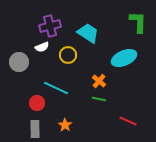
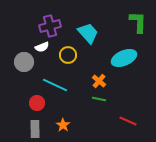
cyan trapezoid: rotated 15 degrees clockwise
gray circle: moved 5 px right
cyan line: moved 1 px left, 3 px up
orange star: moved 2 px left
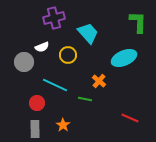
purple cross: moved 4 px right, 8 px up
green line: moved 14 px left
red line: moved 2 px right, 3 px up
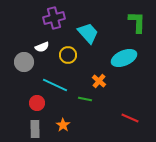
green L-shape: moved 1 px left
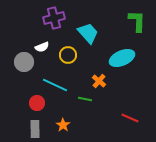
green L-shape: moved 1 px up
cyan ellipse: moved 2 px left
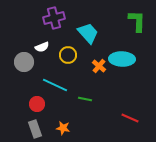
cyan ellipse: moved 1 px down; rotated 25 degrees clockwise
orange cross: moved 15 px up
red circle: moved 1 px down
orange star: moved 3 px down; rotated 24 degrees counterclockwise
gray rectangle: rotated 18 degrees counterclockwise
